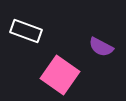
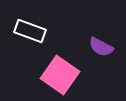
white rectangle: moved 4 px right
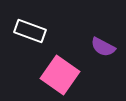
purple semicircle: moved 2 px right
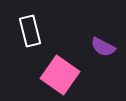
white rectangle: rotated 56 degrees clockwise
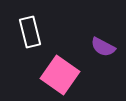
white rectangle: moved 1 px down
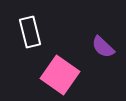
purple semicircle: rotated 15 degrees clockwise
